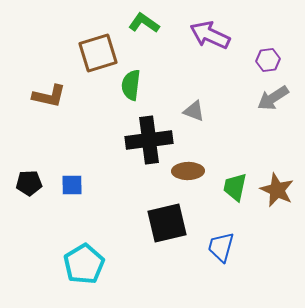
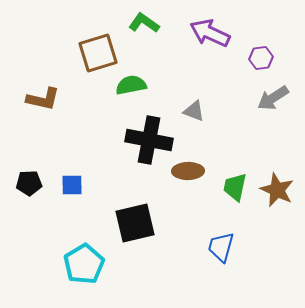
purple arrow: moved 2 px up
purple hexagon: moved 7 px left, 2 px up
green semicircle: rotated 72 degrees clockwise
brown L-shape: moved 6 px left, 3 px down
black cross: rotated 18 degrees clockwise
black square: moved 32 px left
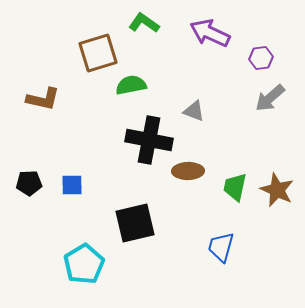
gray arrow: moved 3 px left; rotated 8 degrees counterclockwise
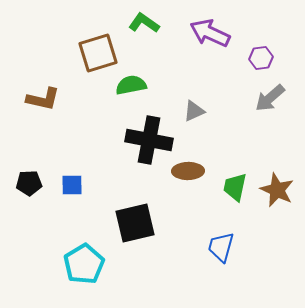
gray triangle: rotated 45 degrees counterclockwise
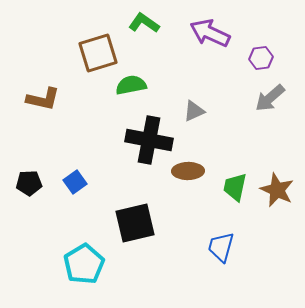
blue square: moved 3 px right, 3 px up; rotated 35 degrees counterclockwise
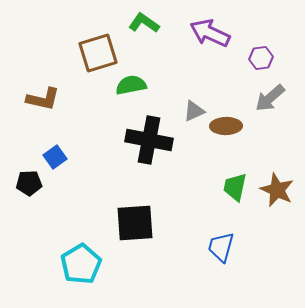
brown ellipse: moved 38 px right, 45 px up
blue square: moved 20 px left, 25 px up
black square: rotated 9 degrees clockwise
cyan pentagon: moved 3 px left
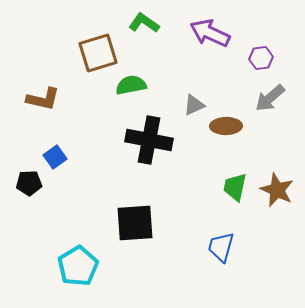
gray triangle: moved 6 px up
cyan pentagon: moved 3 px left, 2 px down
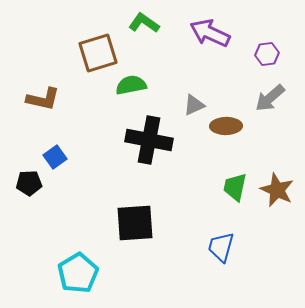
purple hexagon: moved 6 px right, 4 px up
cyan pentagon: moved 7 px down
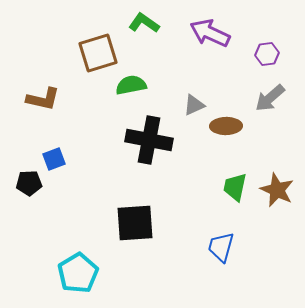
blue square: moved 1 px left, 2 px down; rotated 15 degrees clockwise
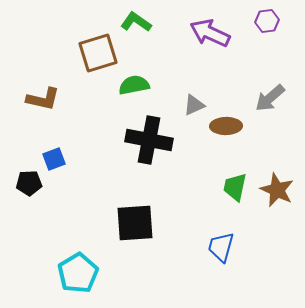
green L-shape: moved 8 px left, 1 px up
purple hexagon: moved 33 px up
green semicircle: moved 3 px right
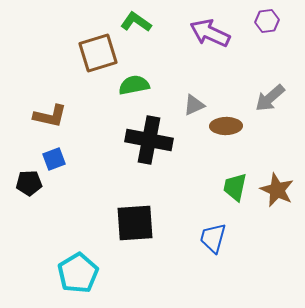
brown L-shape: moved 7 px right, 17 px down
blue trapezoid: moved 8 px left, 9 px up
